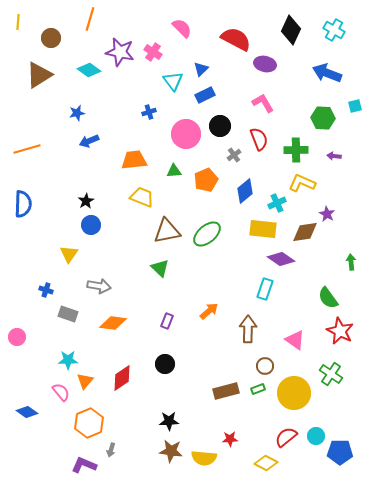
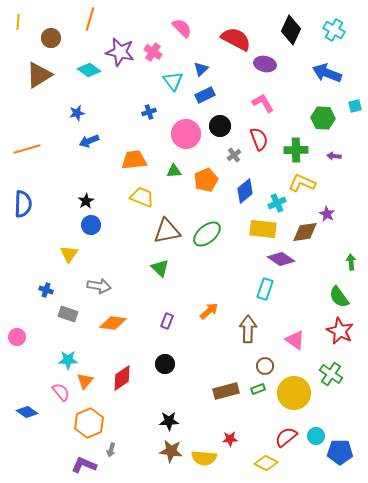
green semicircle at (328, 298): moved 11 px right, 1 px up
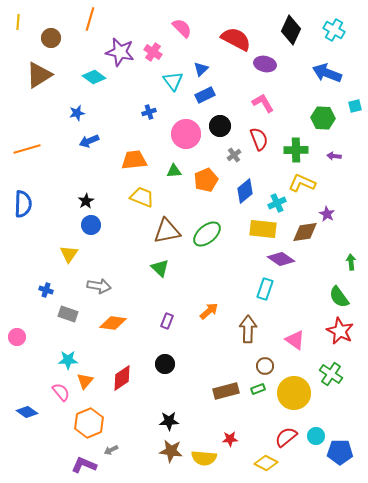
cyan diamond at (89, 70): moved 5 px right, 7 px down
gray arrow at (111, 450): rotated 48 degrees clockwise
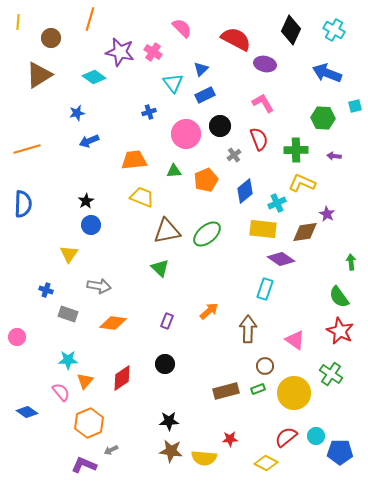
cyan triangle at (173, 81): moved 2 px down
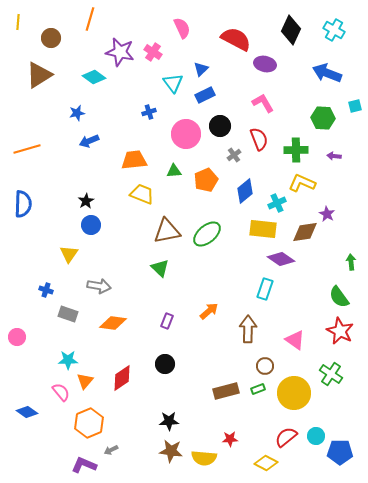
pink semicircle at (182, 28): rotated 20 degrees clockwise
yellow trapezoid at (142, 197): moved 3 px up
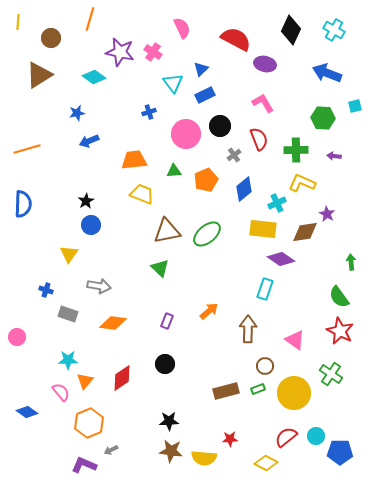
blue diamond at (245, 191): moved 1 px left, 2 px up
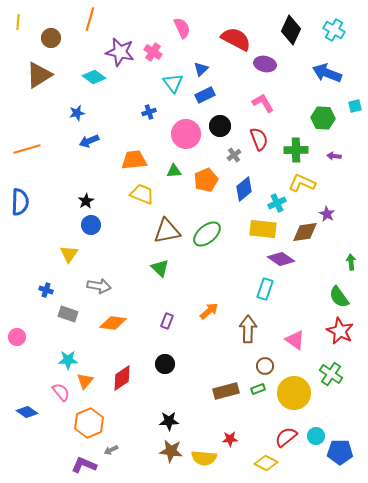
blue semicircle at (23, 204): moved 3 px left, 2 px up
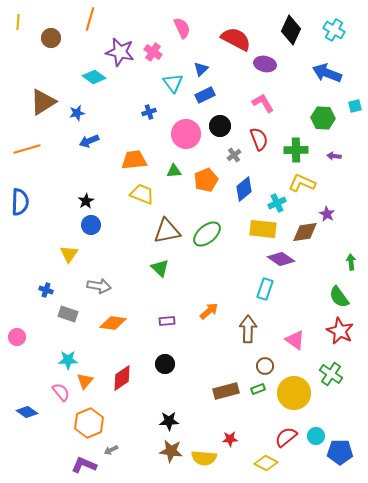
brown triangle at (39, 75): moved 4 px right, 27 px down
purple rectangle at (167, 321): rotated 63 degrees clockwise
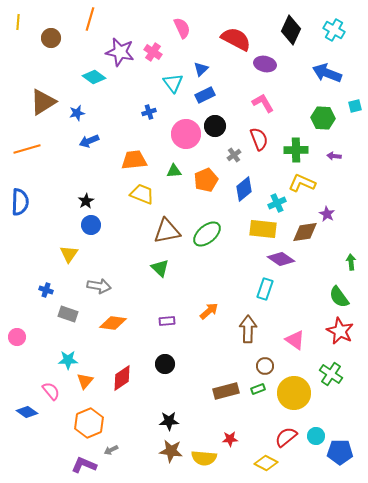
black circle at (220, 126): moved 5 px left
pink semicircle at (61, 392): moved 10 px left, 1 px up
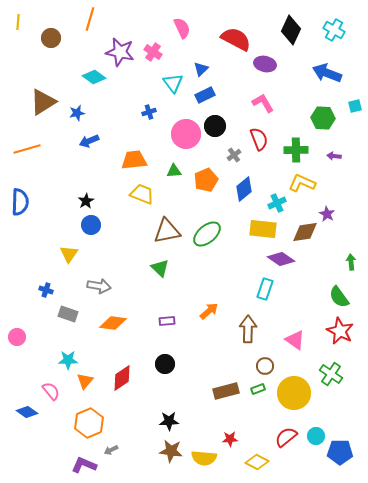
yellow diamond at (266, 463): moved 9 px left, 1 px up
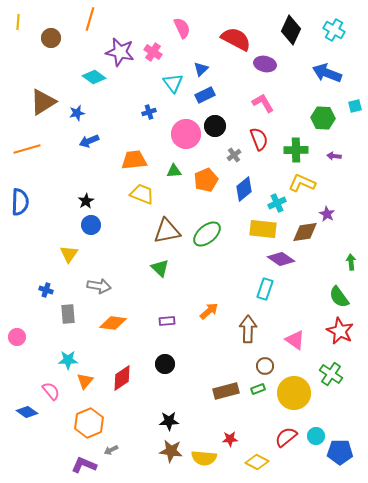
gray rectangle at (68, 314): rotated 66 degrees clockwise
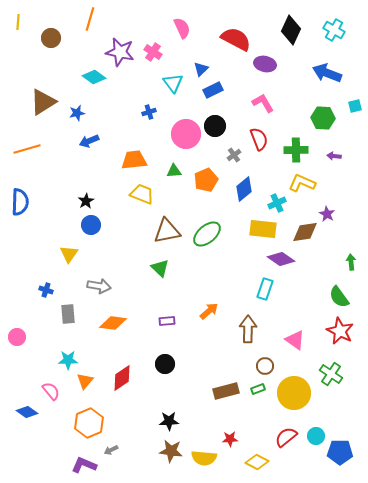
blue rectangle at (205, 95): moved 8 px right, 5 px up
